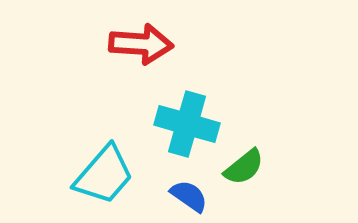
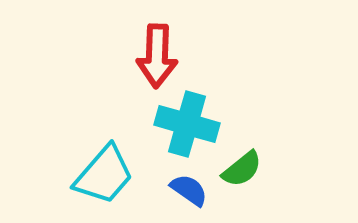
red arrow: moved 16 px right, 12 px down; rotated 88 degrees clockwise
green semicircle: moved 2 px left, 2 px down
blue semicircle: moved 6 px up
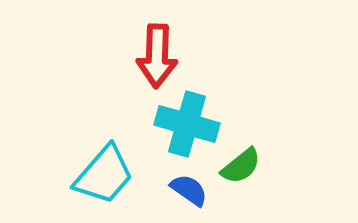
green semicircle: moved 1 px left, 3 px up
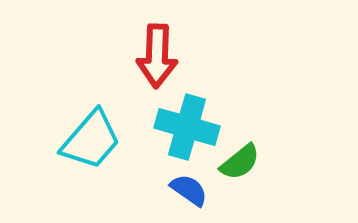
cyan cross: moved 3 px down
green semicircle: moved 1 px left, 4 px up
cyan trapezoid: moved 13 px left, 35 px up
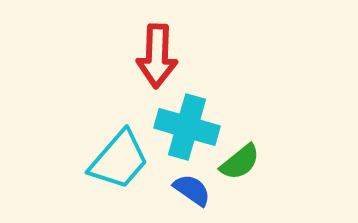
cyan trapezoid: moved 28 px right, 20 px down
blue semicircle: moved 3 px right
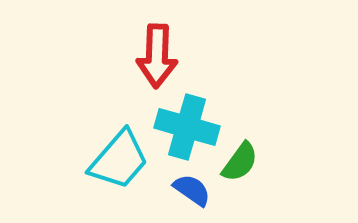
green semicircle: rotated 15 degrees counterclockwise
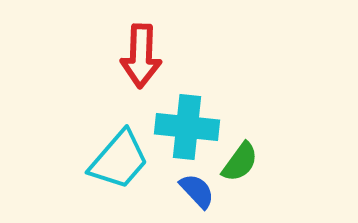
red arrow: moved 16 px left
cyan cross: rotated 10 degrees counterclockwise
blue semicircle: moved 5 px right, 1 px down; rotated 12 degrees clockwise
